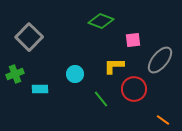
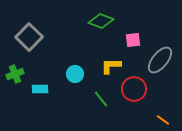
yellow L-shape: moved 3 px left
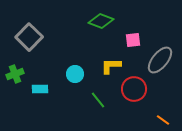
green line: moved 3 px left, 1 px down
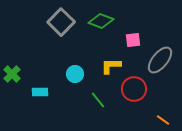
gray square: moved 32 px right, 15 px up
green cross: moved 3 px left; rotated 24 degrees counterclockwise
cyan rectangle: moved 3 px down
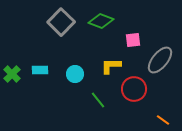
cyan rectangle: moved 22 px up
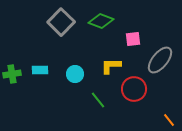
pink square: moved 1 px up
green cross: rotated 36 degrees clockwise
orange line: moved 6 px right; rotated 16 degrees clockwise
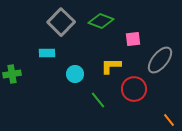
cyan rectangle: moved 7 px right, 17 px up
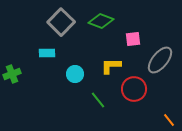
green cross: rotated 12 degrees counterclockwise
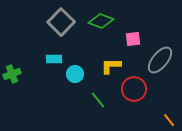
cyan rectangle: moved 7 px right, 6 px down
